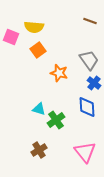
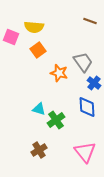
gray trapezoid: moved 6 px left, 2 px down
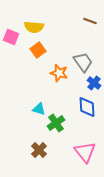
green cross: moved 3 px down
brown cross: rotated 14 degrees counterclockwise
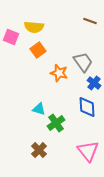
pink triangle: moved 3 px right, 1 px up
